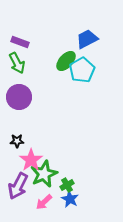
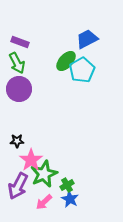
purple circle: moved 8 px up
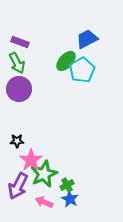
pink arrow: rotated 66 degrees clockwise
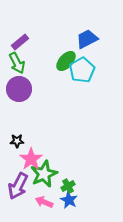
purple rectangle: rotated 60 degrees counterclockwise
pink star: moved 1 px up
green cross: moved 1 px right, 1 px down
blue star: moved 1 px left, 1 px down
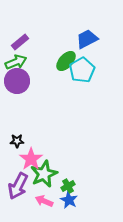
green arrow: moved 1 px left, 1 px up; rotated 85 degrees counterclockwise
purple circle: moved 2 px left, 8 px up
pink arrow: moved 1 px up
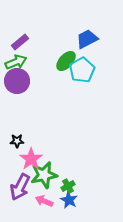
green star: moved 1 px down; rotated 12 degrees clockwise
purple arrow: moved 2 px right, 1 px down
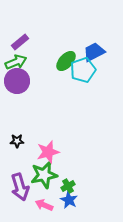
blue trapezoid: moved 7 px right, 13 px down
cyan pentagon: moved 1 px right; rotated 10 degrees clockwise
pink star: moved 17 px right, 7 px up; rotated 20 degrees clockwise
purple arrow: rotated 44 degrees counterclockwise
pink arrow: moved 4 px down
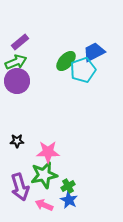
pink star: rotated 15 degrees clockwise
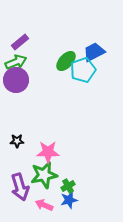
purple circle: moved 1 px left, 1 px up
blue star: rotated 30 degrees clockwise
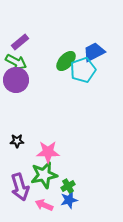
green arrow: rotated 50 degrees clockwise
